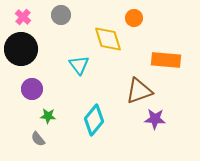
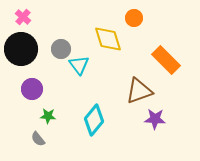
gray circle: moved 34 px down
orange rectangle: rotated 40 degrees clockwise
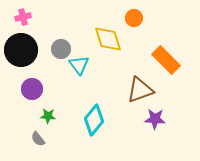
pink cross: rotated 35 degrees clockwise
black circle: moved 1 px down
brown triangle: moved 1 px right, 1 px up
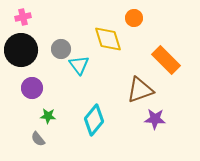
purple circle: moved 1 px up
